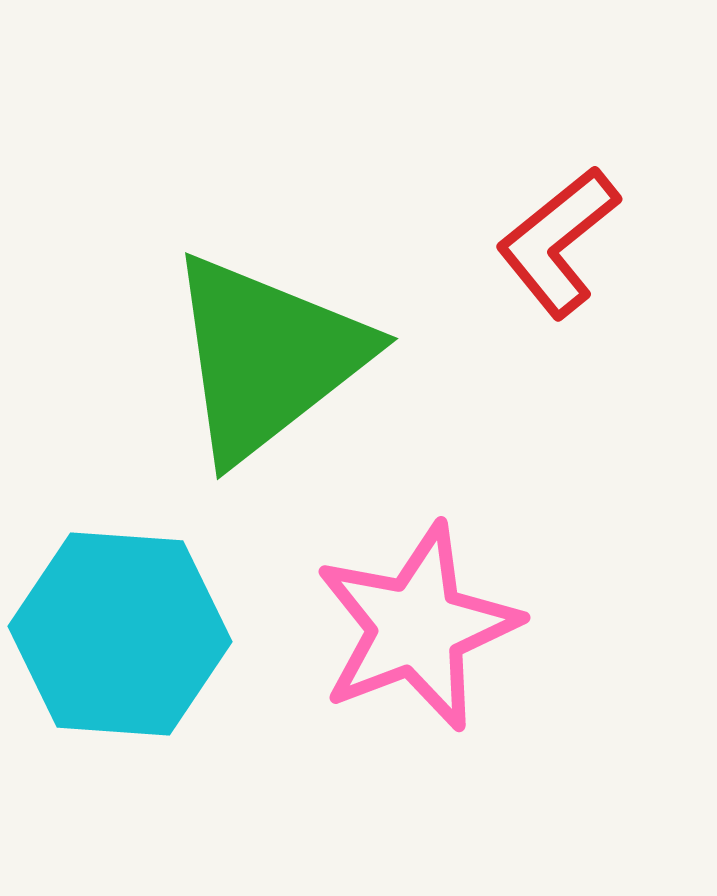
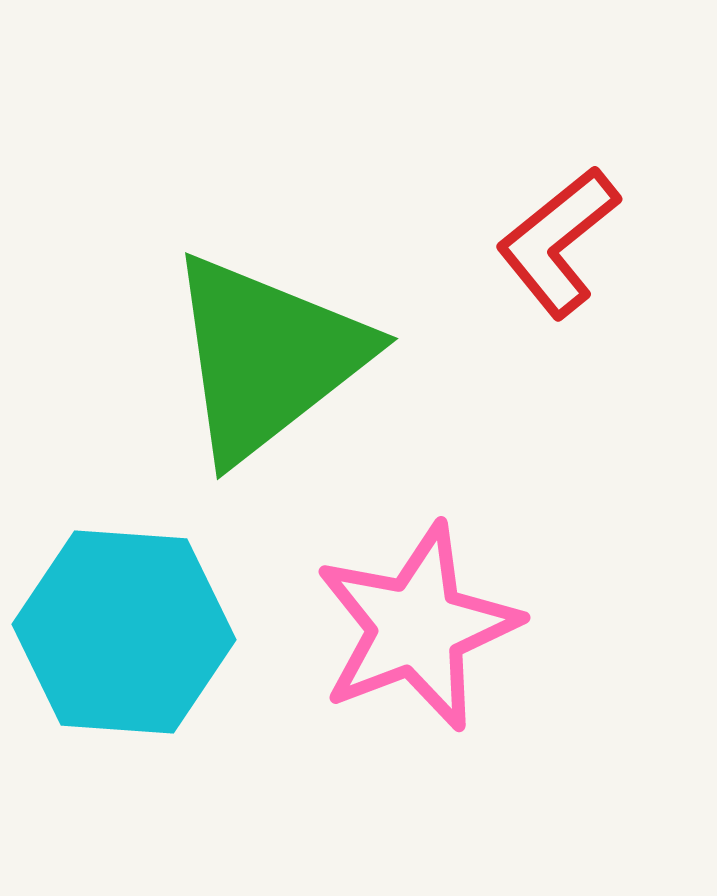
cyan hexagon: moved 4 px right, 2 px up
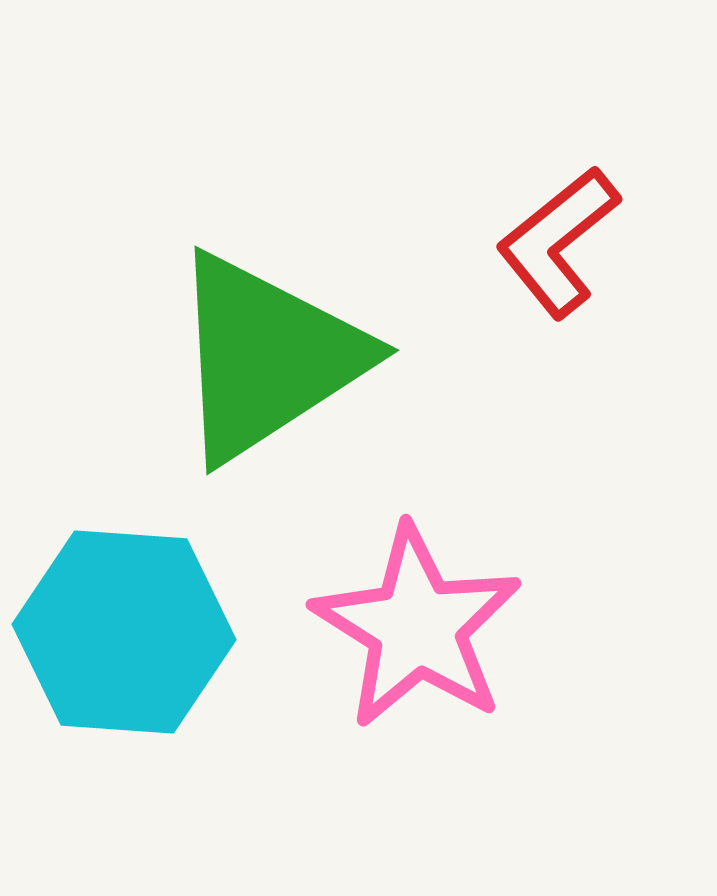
green triangle: rotated 5 degrees clockwise
pink star: rotated 19 degrees counterclockwise
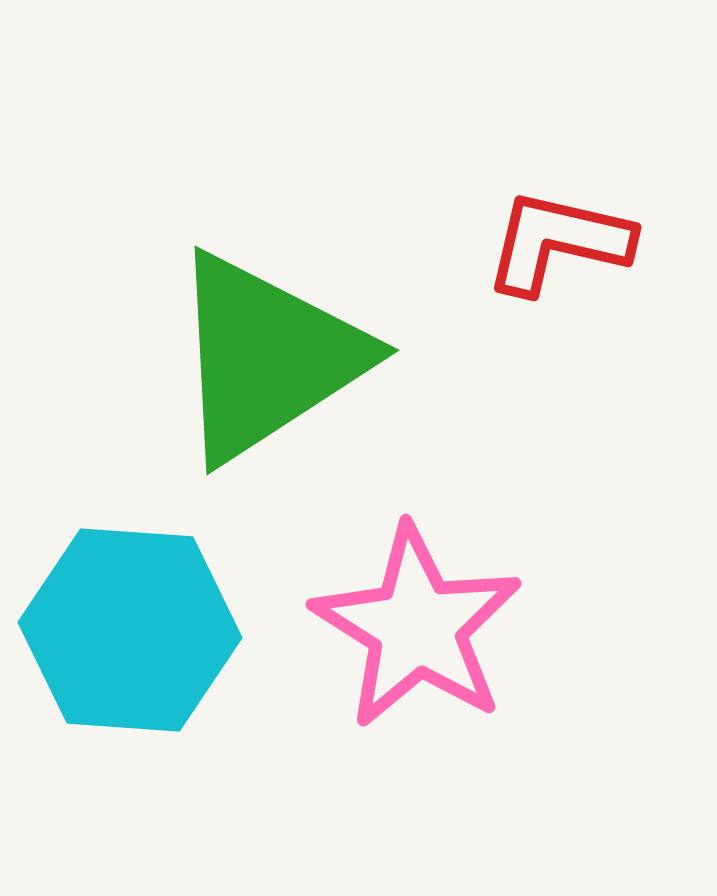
red L-shape: rotated 52 degrees clockwise
cyan hexagon: moved 6 px right, 2 px up
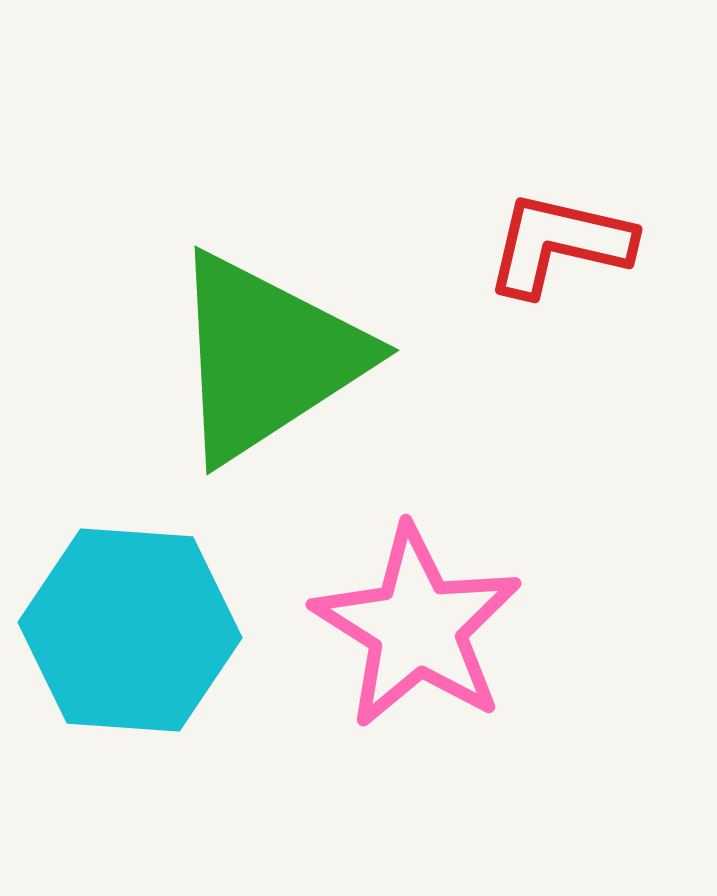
red L-shape: moved 1 px right, 2 px down
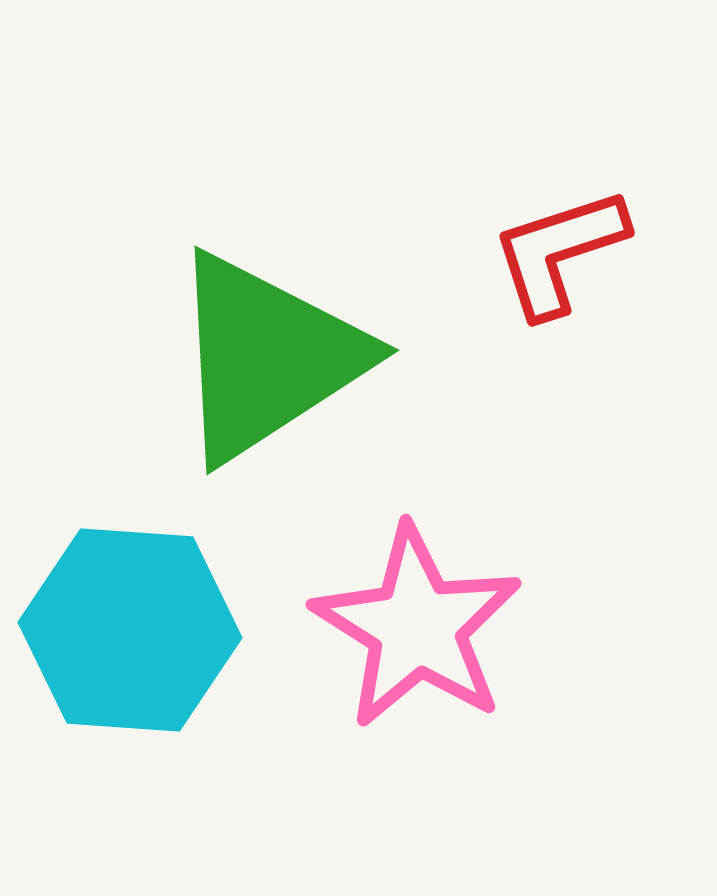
red L-shape: moved 8 px down; rotated 31 degrees counterclockwise
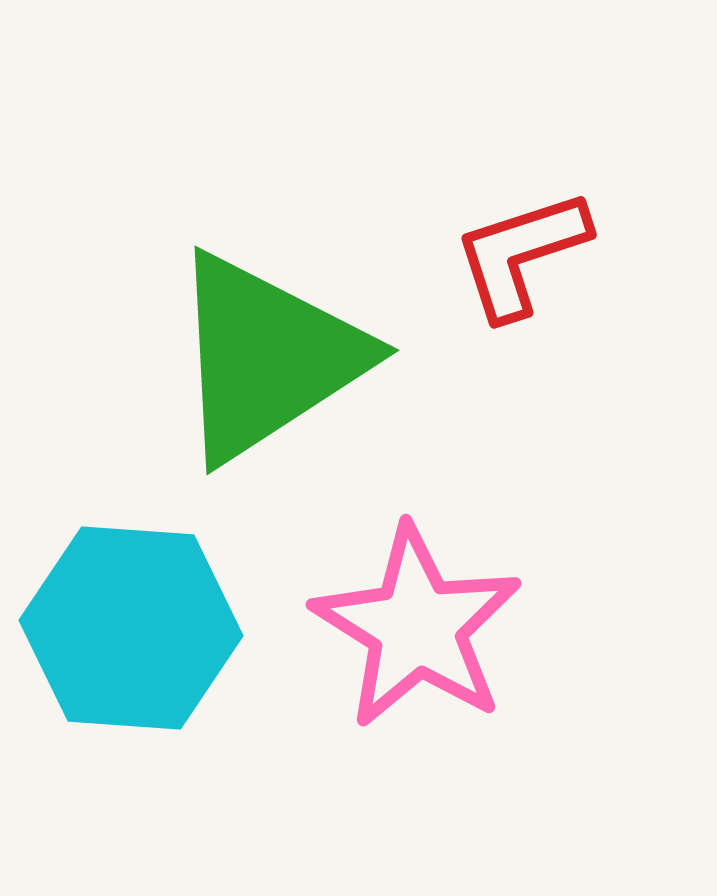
red L-shape: moved 38 px left, 2 px down
cyan hexagon: moved 1 px right, 2 px up
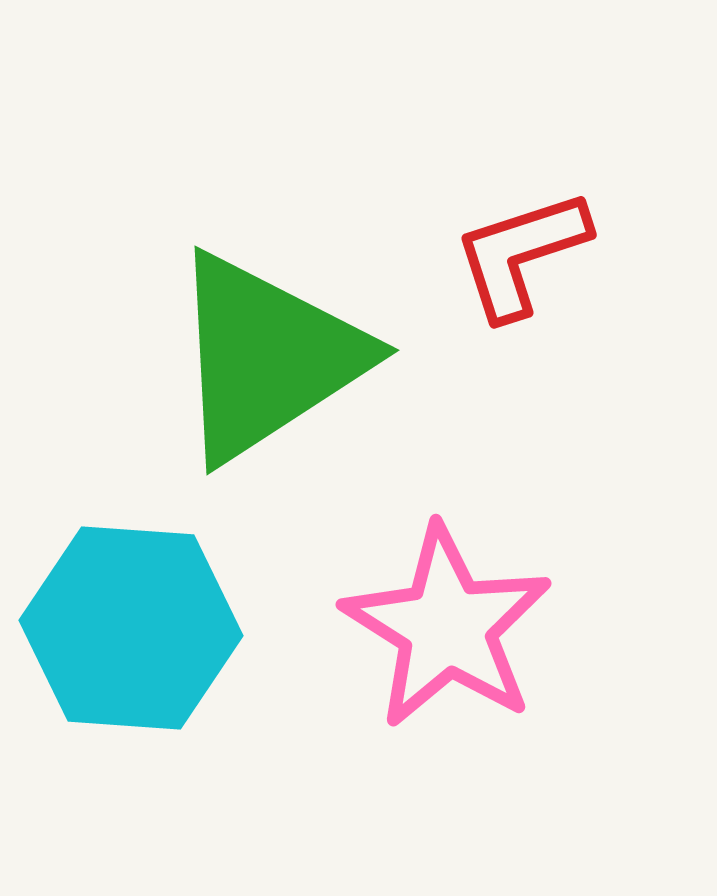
pink star: moved 30 px right
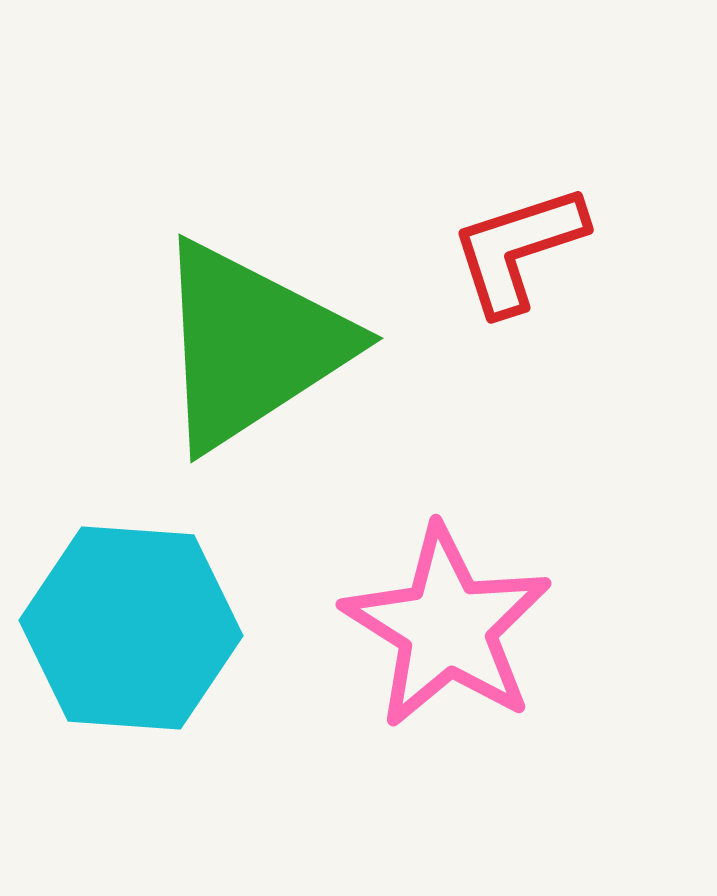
red L-shape: moved 3 px left, 5 px up
green triangle: moved 16 px left, 12 px up
